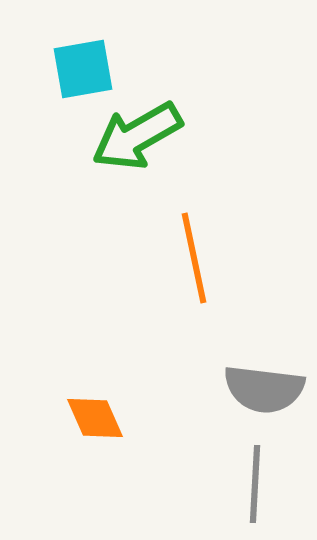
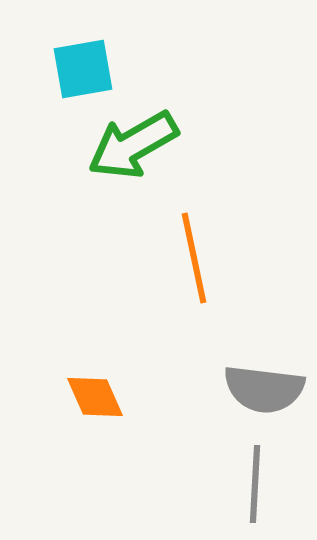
green arrow: moved 4 px left, 9 px down
orange diamond: moved 21 px up
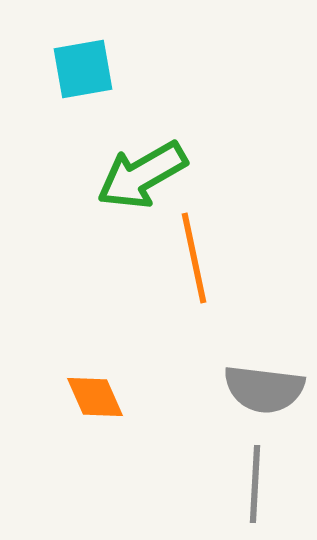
green arrow: moved 9 px right, 30 px down
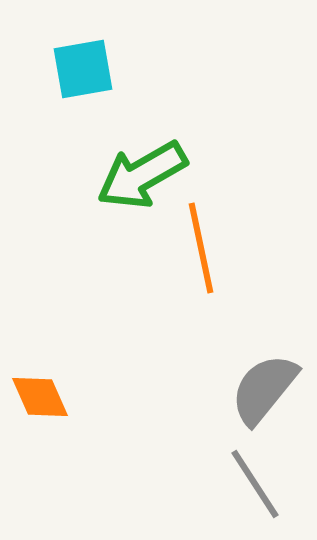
orange line: moved 7 px right, 10 px up
gray semicircle: rotated 122 degrees clockwise
orange diamond: moved 55 px left
gray line: rotated 36 degrees counterclockwise
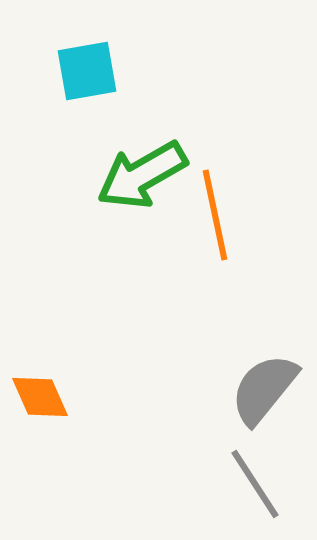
cyan square: moved 4 px right, 2 px down
orange line: moved 14 px right, 33 px up
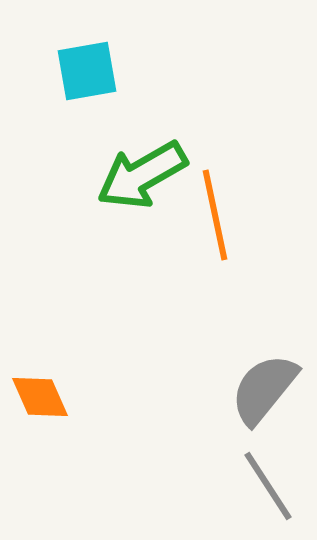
gray line: moved 13 px right, 2 px down
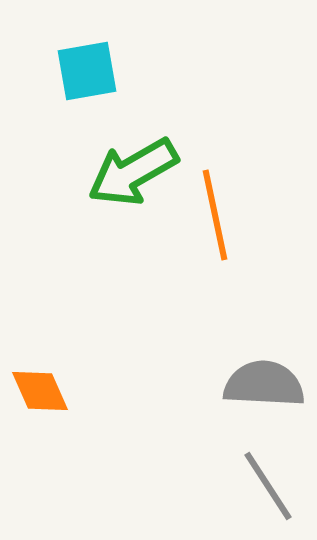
green arrow: moved 9 px left, 3 px up
gray semicircle: moved 5 px up; rotated 54 degrees clockwise
orange diamond: moved 6 px up
